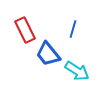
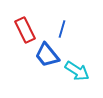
blue line: moved 11 px left
blue trapezoid: moved 1 px left, 1 px down
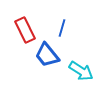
blue line: moved 1 px up
cyan arrow: moved 4 px right
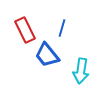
cyan arrow: rotated 65 degrees clockwise
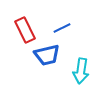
blue line: rotated 48 degrees clockwise
blue trapezoid: rotated 64 degrees counterclockwise
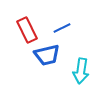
red rectangle: moved 2 px right
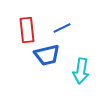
red rectangle: rotated 20 degrees clockwise
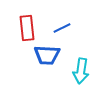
red rectangle: moved 2 px up
blue trapezoid: rotated 16 degrees clockwise
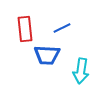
red rectangle: moved 2 px left, 1 px down
